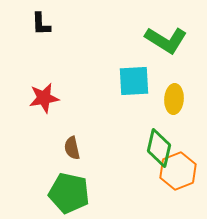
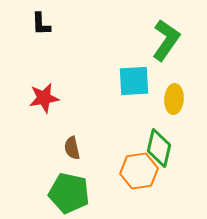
green L-shape: rotated 87 degrees counterclockwise
orange hexagon: moved 39 px left; rotated 12 degrees clockwise
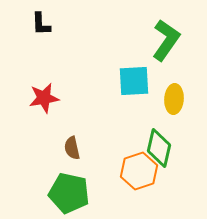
orange hexagon: rotated 9 degrees counterclockwise
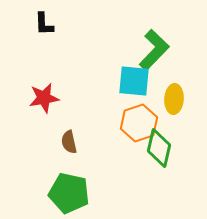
black L-shape: moved 3 px right
green L-shape: moved 12 px left, 10 px down; rotated 9 degrees clockwise
cyan square: rotated 8 degrees clockwise
brown semicircle: moved 3 px left, 6 px up
orange hexagon: moved 48 px up
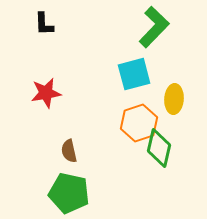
green L-shape: moved 23 px up
cyan square: moved 7 px up; rotated 20 degrees counterclockwise
red star: moved 2 px right, 5 px up
brown semicircle: moved 9 px down
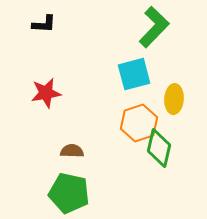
black L-shape: rotated 85 degrees counterclockwise
brown semicircle: moved 3 px right; rotated 105 degrees clockwise
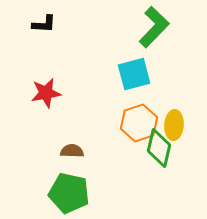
yellow ellipse: moved 26 px down
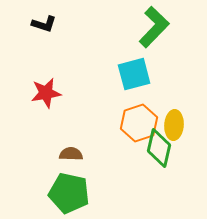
black L-shape: rotated 15 degrees clockwise
brown semicircle: moved 1 px left, 3 px down
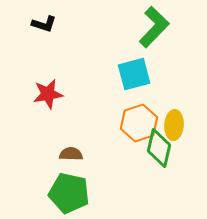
red star: moved 2 px right, 1 px down
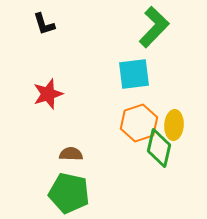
black L-shape: rotated 55 degrees clockwise
cyan square: rotated 8 degrees clockwise
red star: rotated 8 degrees counterclockwise
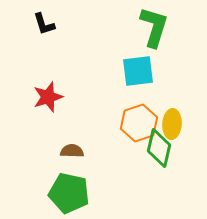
green L-shape: rotated 27 degrees counterclockwise
cyan square: moved 4 px right, 3 px up
red star: moved 3 px down
yellow ellipse: moved 2 px left, 1 px up
brown semicircle: moved 1 px right, 3 px up
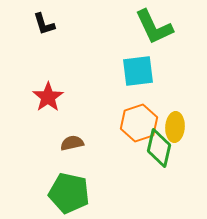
green L-shape: rotated 138 degrees clockwise
red star: rotated 16 degrees counterclockwise
yellow ellipse: moved 3 px right, 3 px down
brown semicircle: moved 8 px up; rotated 15 degrees counterclockwise
